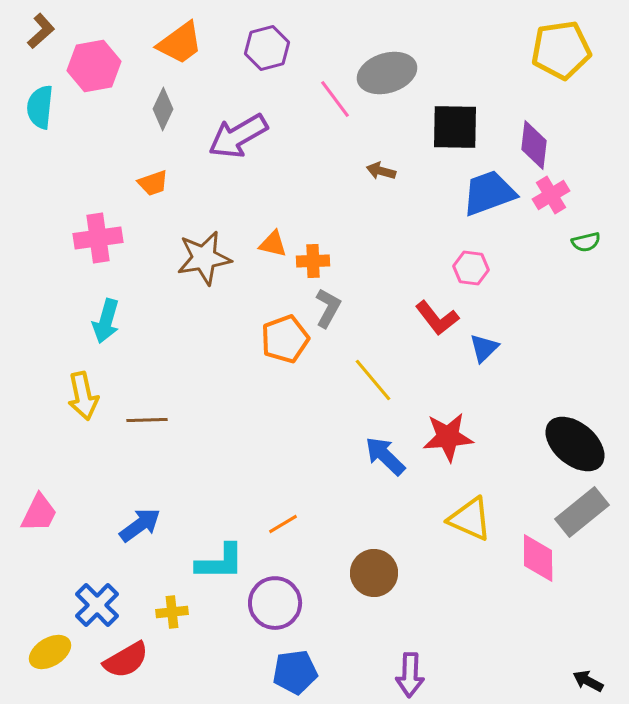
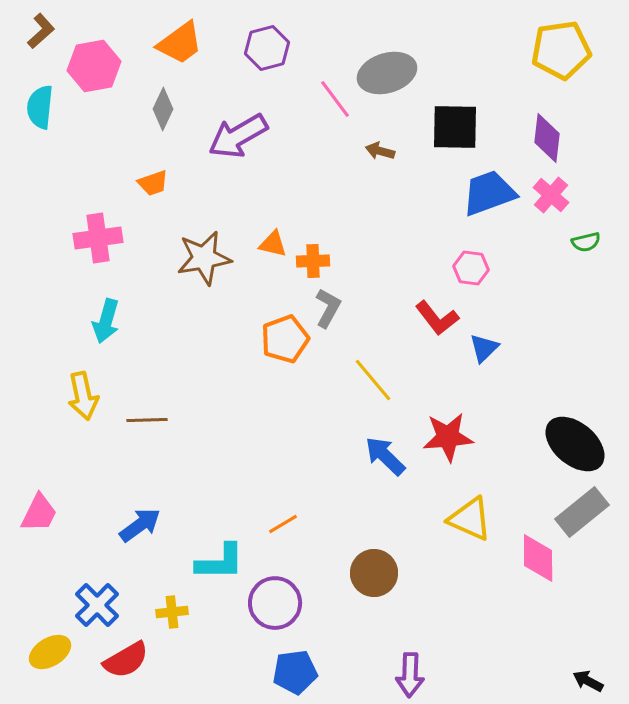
purple diamond at (534, 145): moved 13 px right, 7 px up
brown arrow at (381, 171): moved 1 px left, 20 px up
pink cross at (551, 195): rotated 18 degrees counterclockwise
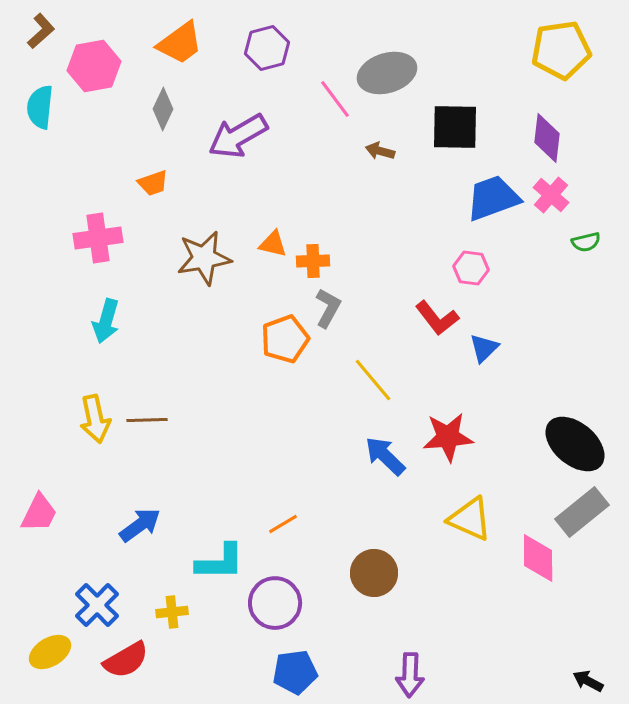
blue trapezoid at (489, 193): moved 4 px right, 5 px down
yellow arrow at (83, 396): moved 12 px right, 23 px down
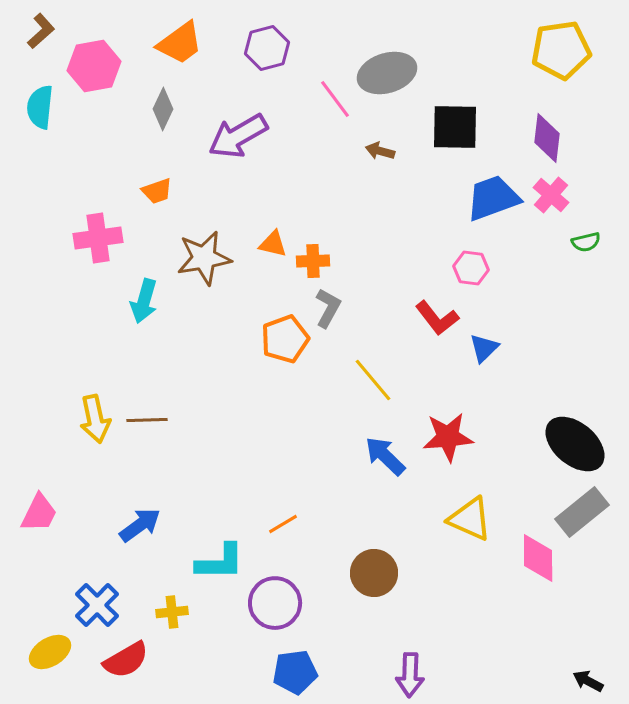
orange trapezoid at (153, 183): moved 4 px right, 8 px down
cyan arrow at (106, 321): moved 38 px right, 20 px up
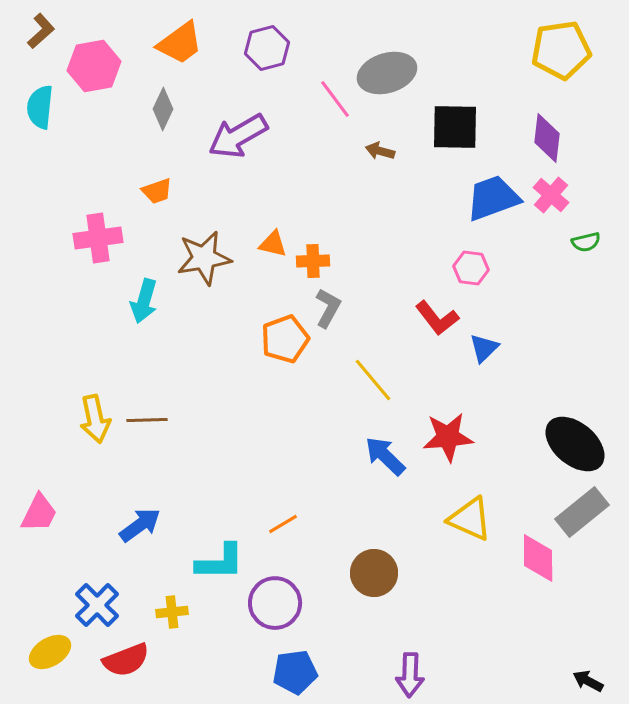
red semicircle at (126, 660): rotated 9 degrees clockwise
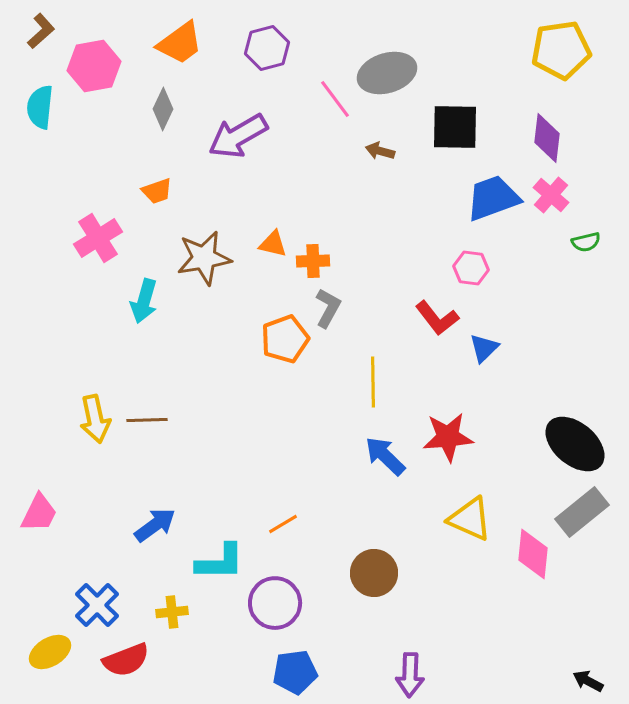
pink cross at (98, 238): rotated 24 degrees counterclockwise
yellow line at (373, 380): moved 2 px down; rotated 39 degrees clockwise
blue arrow at (140, 525): moved 15 px right
pink diamond at (538, 558): moved 5 px left, 4 px up; rotated 6 degrees clockwise
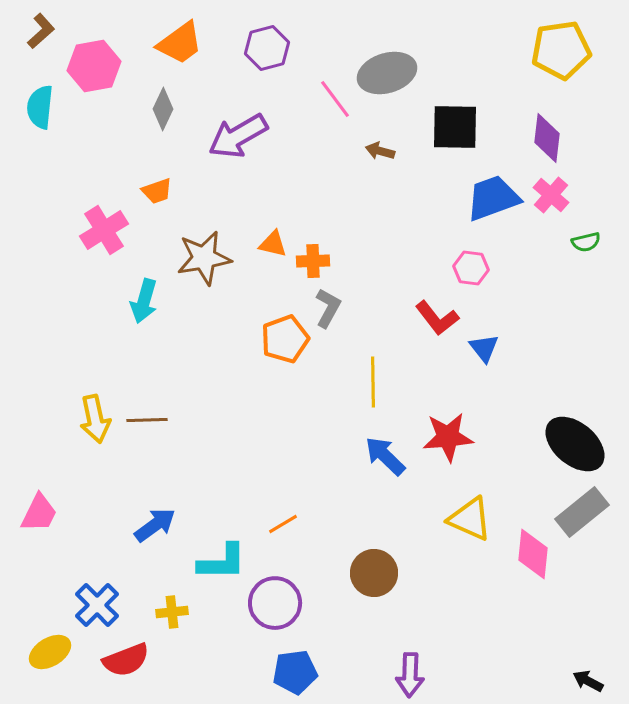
pink cross at (98, 238): moved 6 px right, 8 px up
blue triangle at (484, 348): rotated 24 degrees counterclockwise
cyan L-shape at (220, 562): moved 2 px right
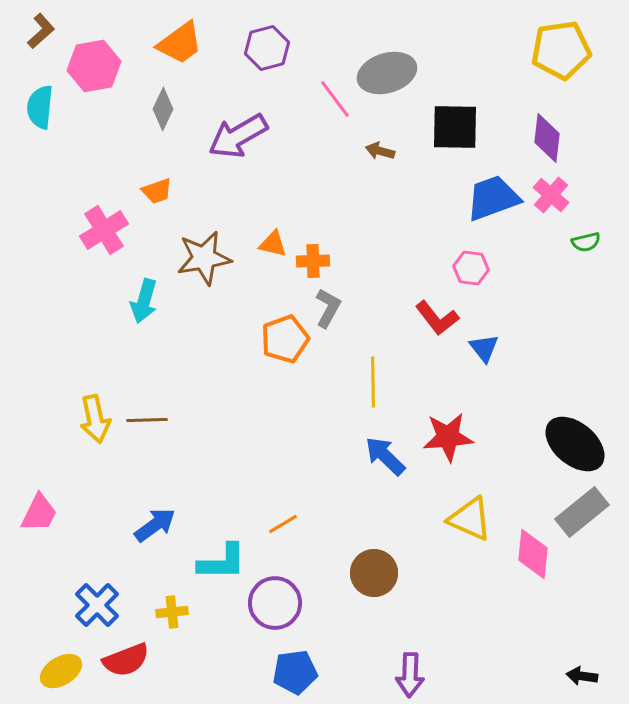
yellow ellipse at (50, 652): moved 11 px right, 19 px down
black arrow at (588, 681): moved 6 px left, 5 px up; rotated 20 degrees counterclockwise
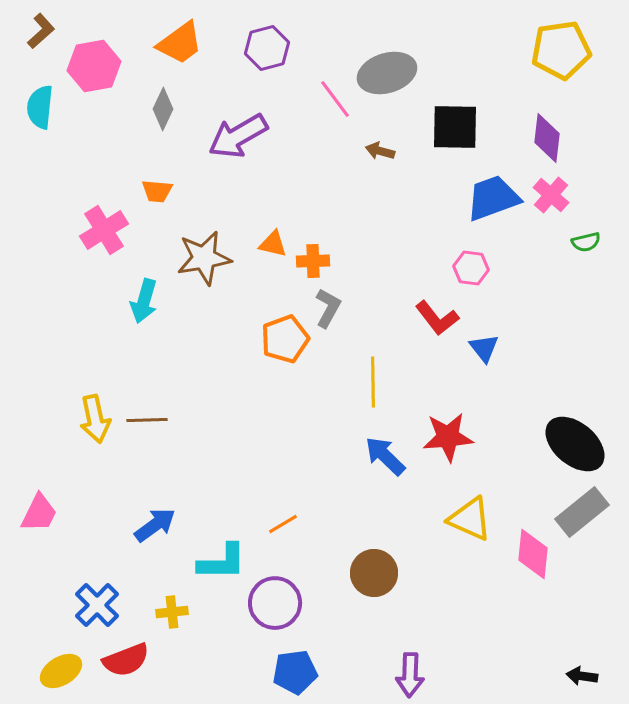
orange trapezoid at (157, 191): rotated 24 degrees clockwise
